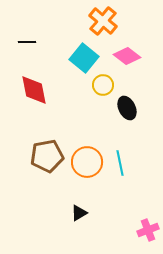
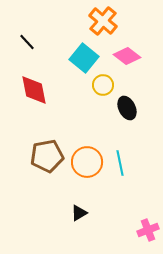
black line: rotated 48 degrees clockwise
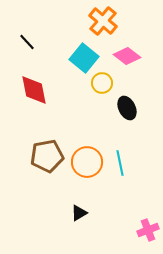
yellow circle: moved 1 px left, 2 px up
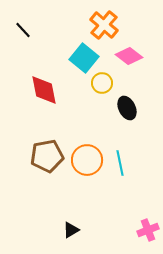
orange cross: moved 1 px right, 4 px down
black line: moved 4 px left, 12 px up
pink diamond: moved 2 px right
red diamond: moved 10 px right
orange circle: moved 2 px up
black triangle: moved 8 px left, 17 px down
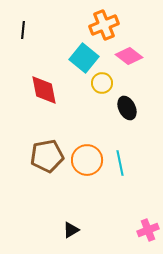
orange cross: rotated 28 degrees clockwise
black line: rotated 48 degrees clockwise
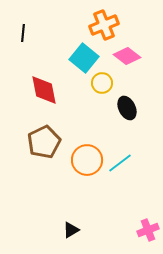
black line: moved 3 px down
pink diamond: moved 2 px left
brown pentagon: moved 3 px left, 14 px up; rotated 16 degrees counterclockwise
cyan line: rotated 65 degrees clockwise
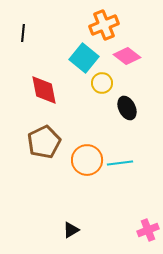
cyan line: rotated 30 degrees clockwise
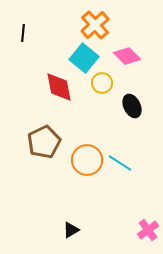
orange cross: moved 9 px left; rotated 20 degrees counterclockwise
pink diamond: rotated 8 degrees clockwise
red diamond: moved 15 px right, 3 px up
black ellipse: moved 5 px right, 2 px up
cyan line: rotated 40 degrees clockwise
pink cross: rotated 15 degrees counterclockwise
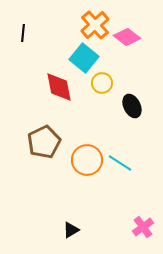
pink diamond: moved 19 px up; rotated 8 degrees counterclockwise
pink cross: moved 5 px left, 3 px up
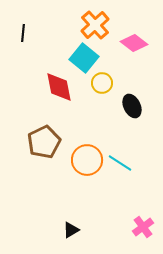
pink diamond: moved 7 px right, 6 px down
